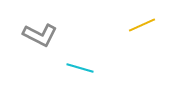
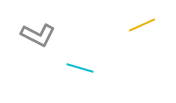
gray L-shape: moved 2 px left
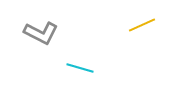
gray L-shape: moved 3 px right, 2 px up
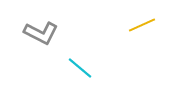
cyan line: rotated 24 degrees clockwise
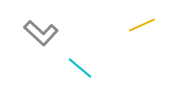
gray L-shape: rotated 16 degrees clockwise
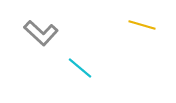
yellow line: rotated 40 degrees clockwise
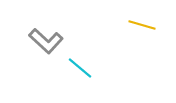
gray L-shape: moved 5 px right, 8 px down
